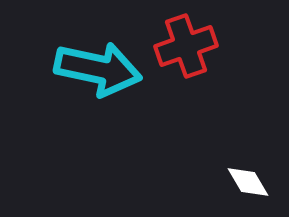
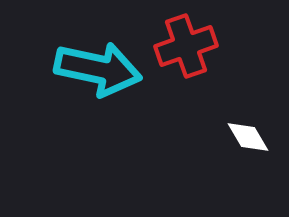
white diamond: moved 45 px up
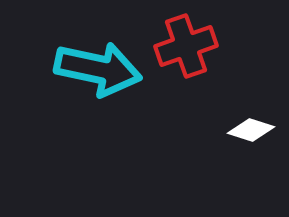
white diamond: moved 3 px right, 7 px up; rotated 42 degrees counterclockwise
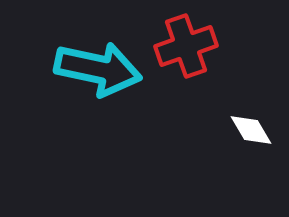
white diamond: rotated 42 degrees clockwise
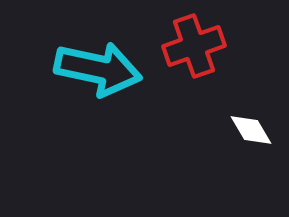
red cross: moved 8 px right
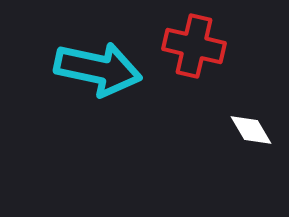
red cross: rotated 32 degrees clockwise
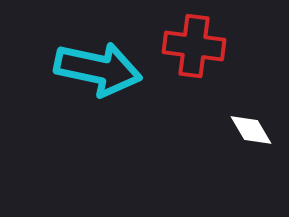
red cross: rotated 6 degrees counterclockwise
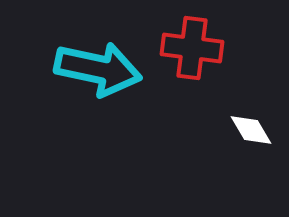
red cross: moved 2 px left, 2 px down
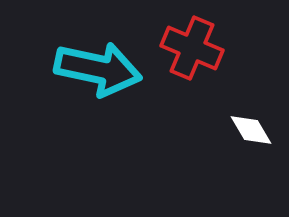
red cross: rotated 16 degrees clockwise
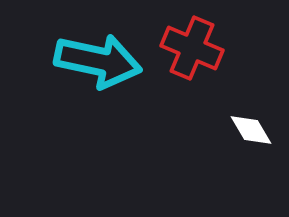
cyan arrow: moved 8 px up
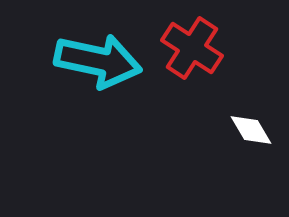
red cross: rotated 10 degrees clockwise
